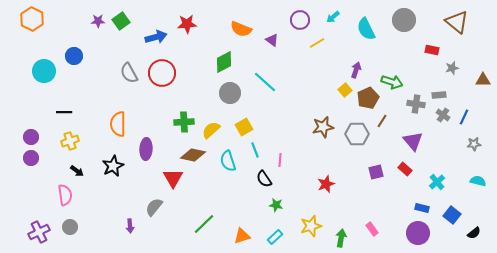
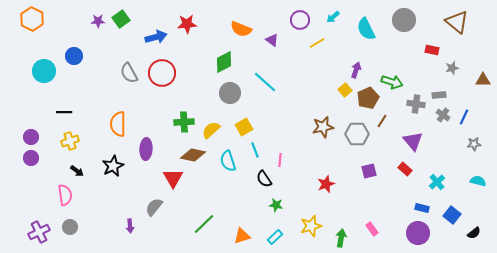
green square at (121, 21): moved 2 px up
purple square at (376, 172): moved 7 px left, 1 px up
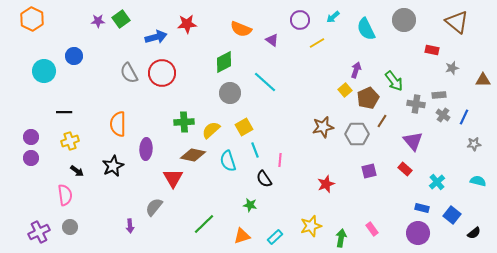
green arrow at (392, 82): moved 2 px right, 1 px up; rotated 35 degrees clockwise
green star at (276, 205): moved 26 px left
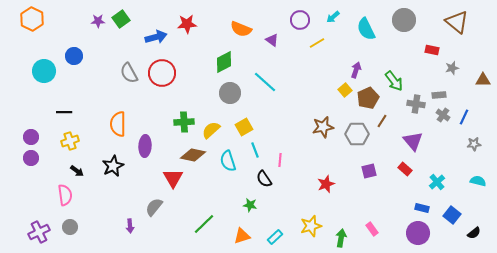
purple ellipse at (146, 149): moved 1 px left, 3 px up
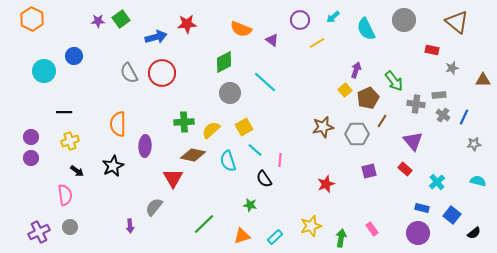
cyan line at (255, 150): rotated 28 degrees counterclockwise
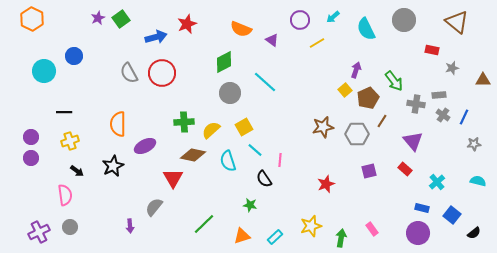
purple star at (98, 21): moved 3 px up; rotated 24 degrees counterclockwise
red star at (187, 24): rotated 18 degrees counterclockwise
purple ellipse at (145, 146): rotated 60 degrees clockwise
